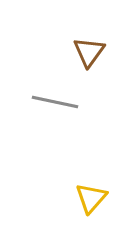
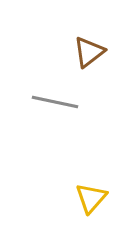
brown triangle: rotated 16 degrees clockwise
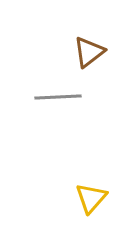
gray line: moved 3 px right, 5 px up; rotated 15 degrees counterclockwise
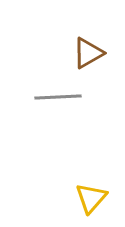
brown triangle: moved 1 px left, 1 px down; rotated 8 degrees clockwise
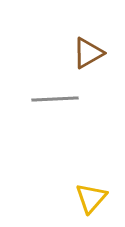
gray line: moved 3 px left, 2 px down
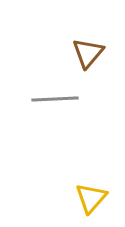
brown triangle: rotated 20 degrees counterclockwise
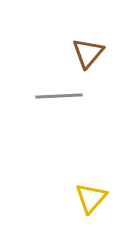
gray line: moved 4 px right, 3 px up
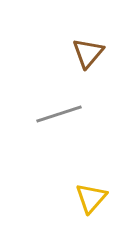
gray line: moved 18 px down; rotated 15 degrees counterclockwise
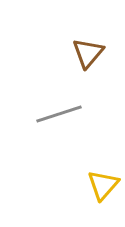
yellow triangle: moved 12 px right, 13 px up
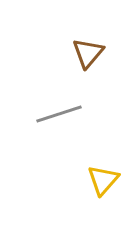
yellow triangle: moved 5 px up
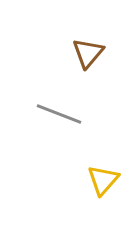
gray line: rotated 39 degrees clockwise
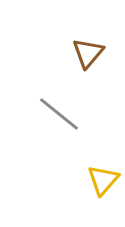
gray line: rotated 18 degrees clockwise
